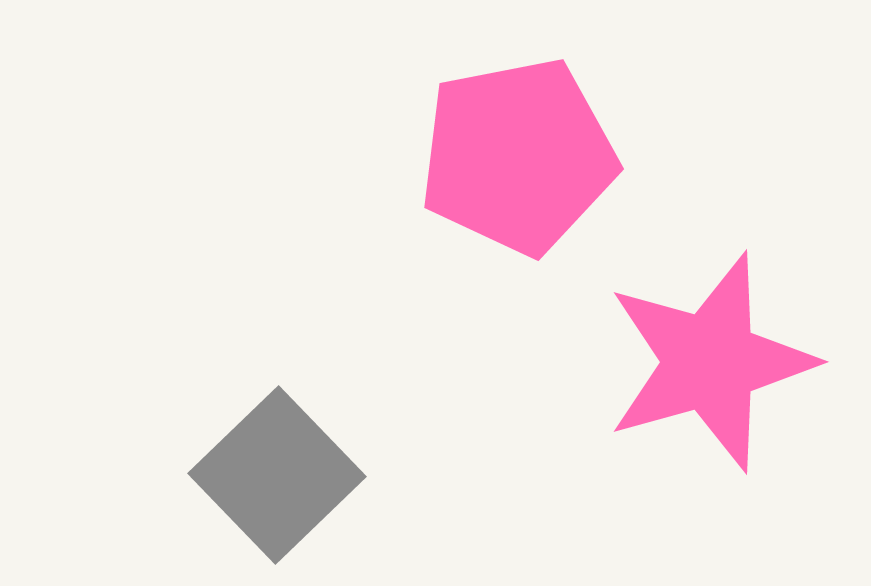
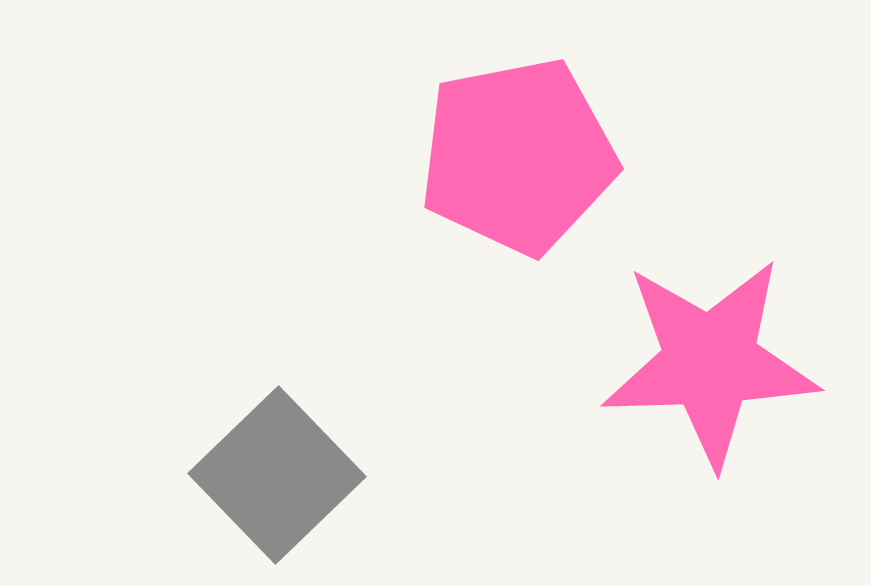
pink star: rotated 14 degrees clockwise
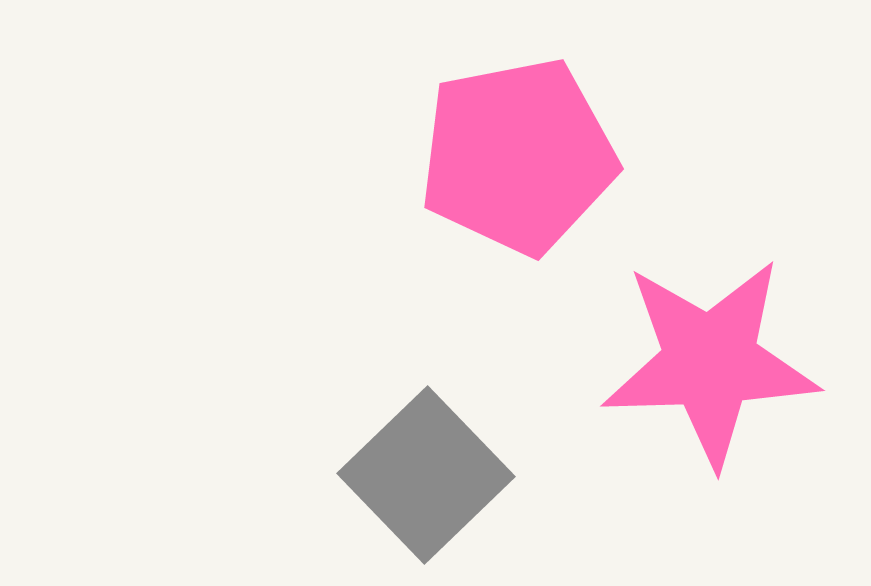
gray square: moved 149 px right
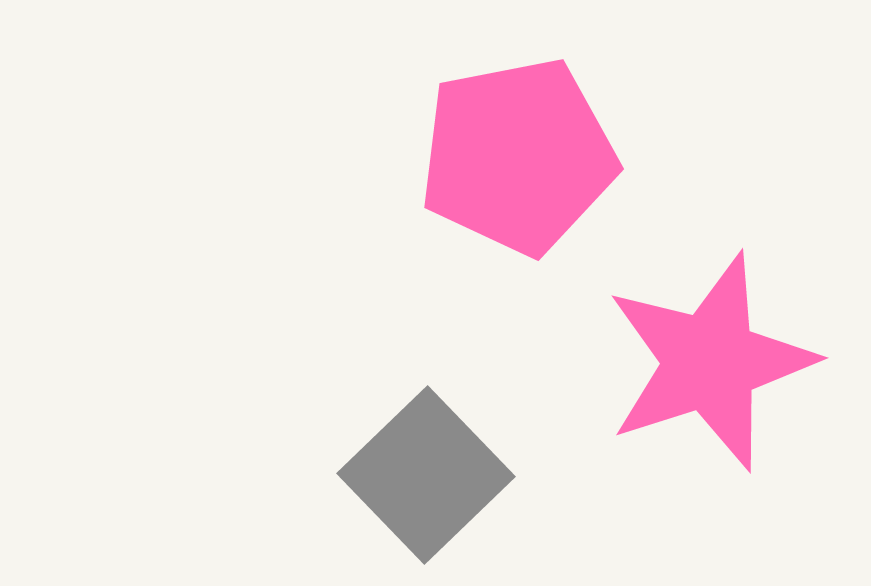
pink star: rotated 16 degrees counterclockwise
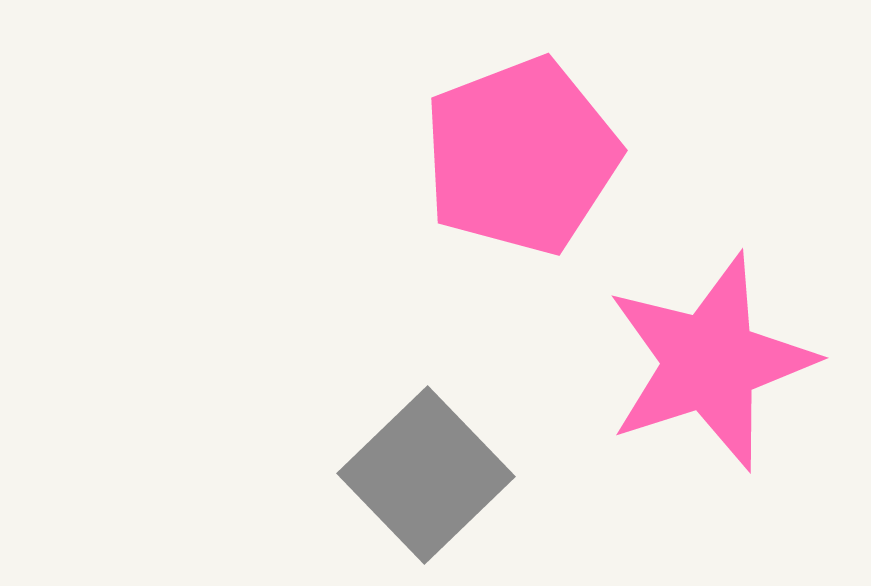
pink pentagon: moved 3 px right; rotated 10 degrees counterclockwise
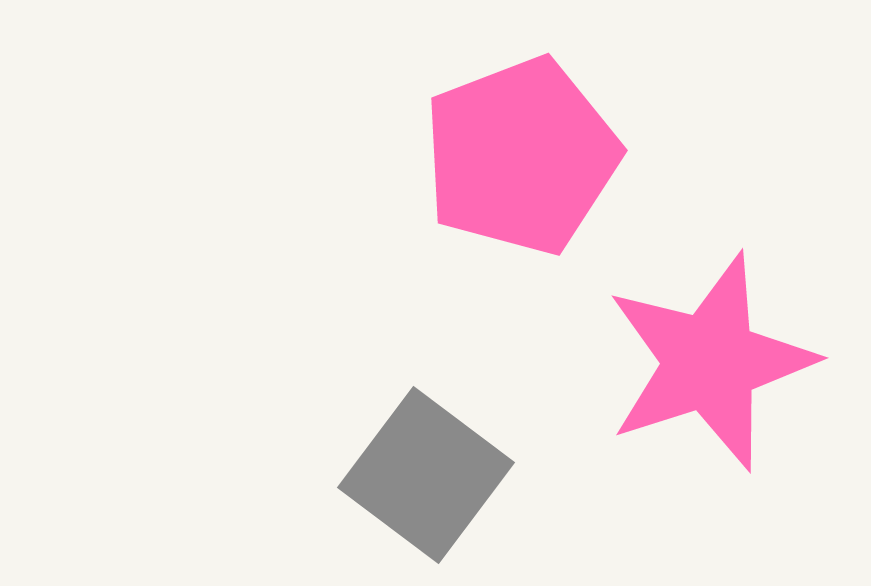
gray square: rotated 9 degrees counterclockwise
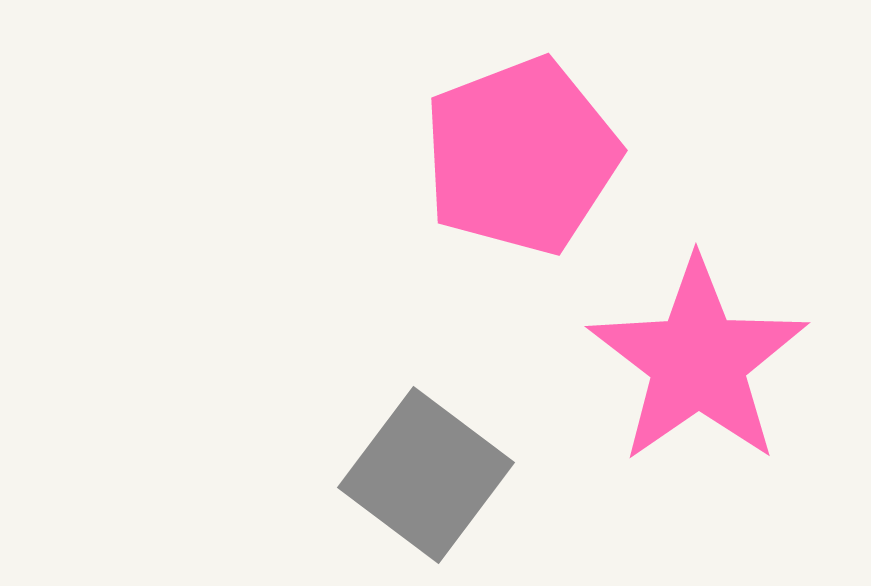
pink star: moved 12 px left, 1 px up; rotated 17 degrees counterclockwise
